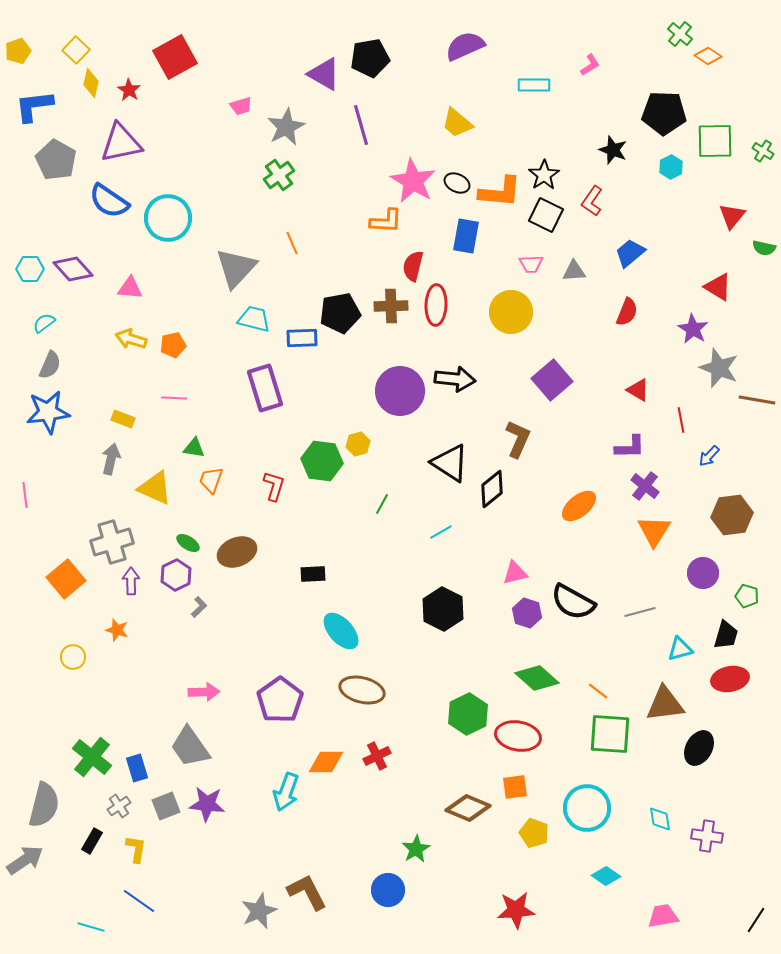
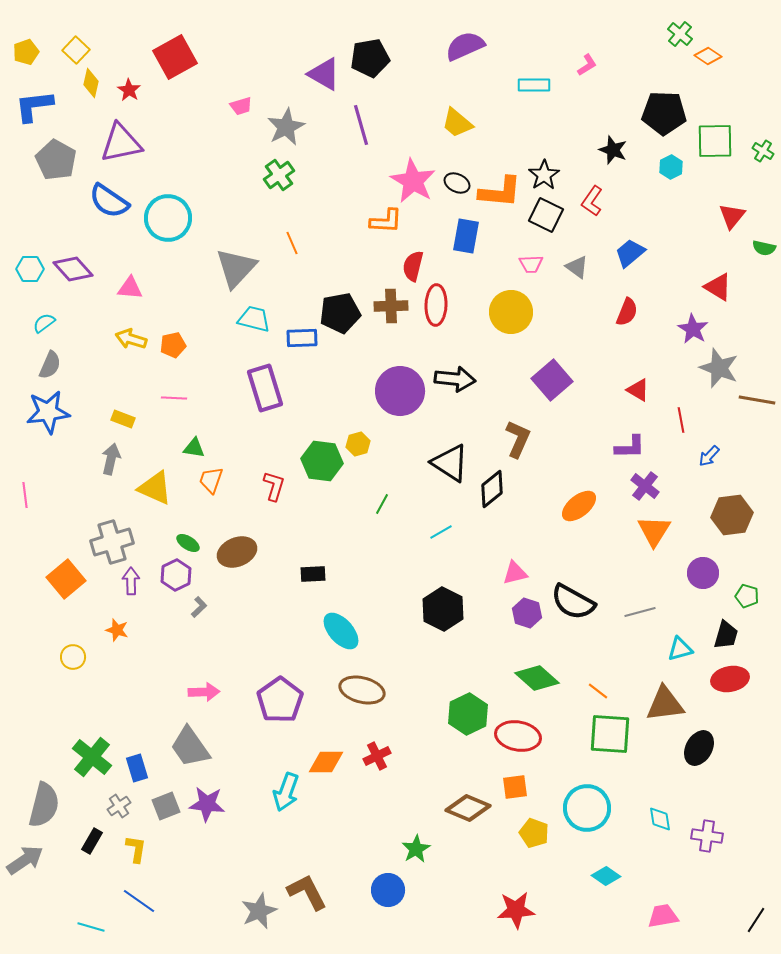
yellow pentagon at (18, 51): moved 8 px right, 1 px down
pink L-shape at (590, 65): moved 3 px left
gray triangle at (574, 271): moved 3 px right, 4 px up; rotated 40 degrees clockwise
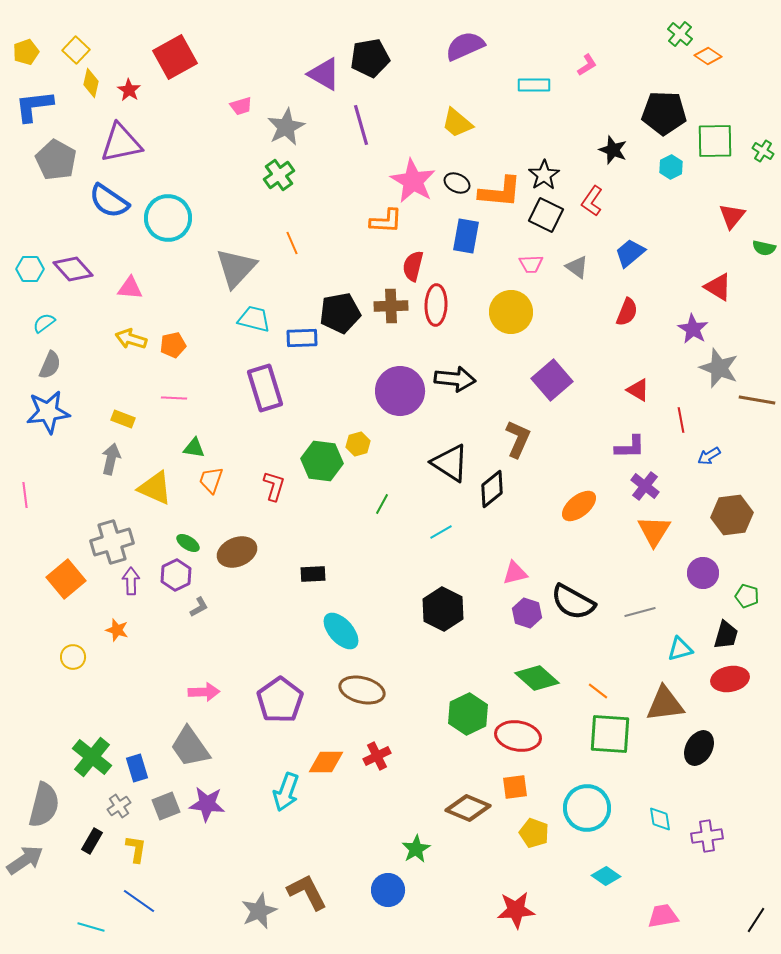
blue arrow at (709, 456): rotated 15 degrees clockwise
gray L-shape at (199, 607): rotated 15 degrees clockwise
purple cross at (707, 836): rotated 16 degrees counterclockwise
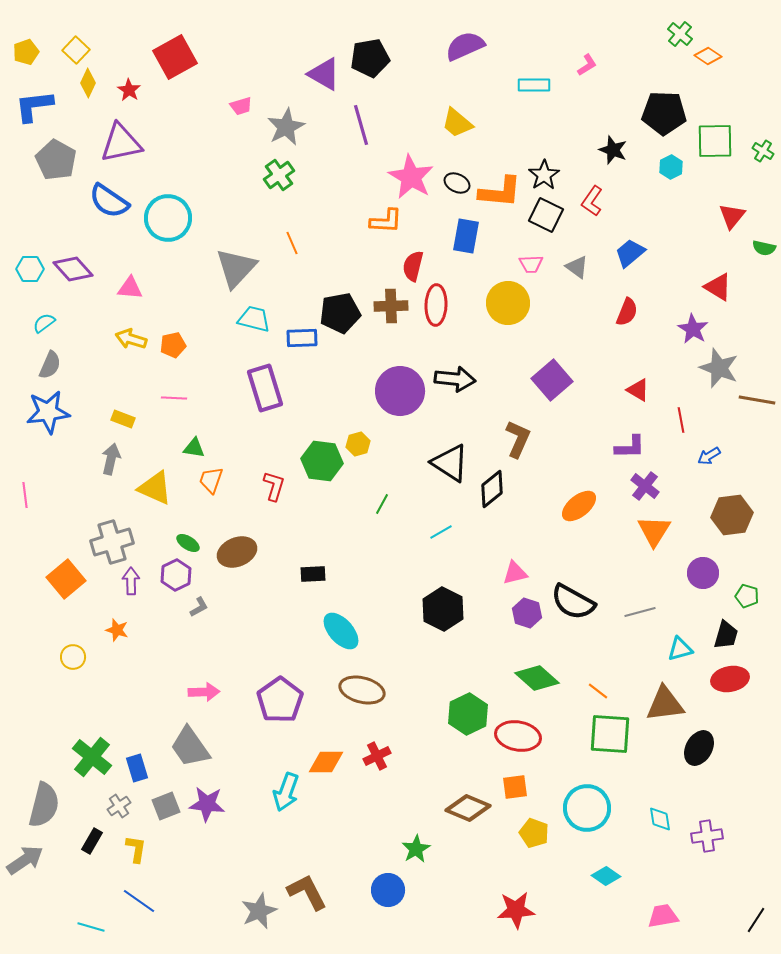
yellow diamond at (91, 83): moved 3 px left; rotated 12 degrees clockwise
pink star at (413, 181): moved 2 px left, 4 px up
yellow circle at (511, 312): moved 3 px left, 9 px up
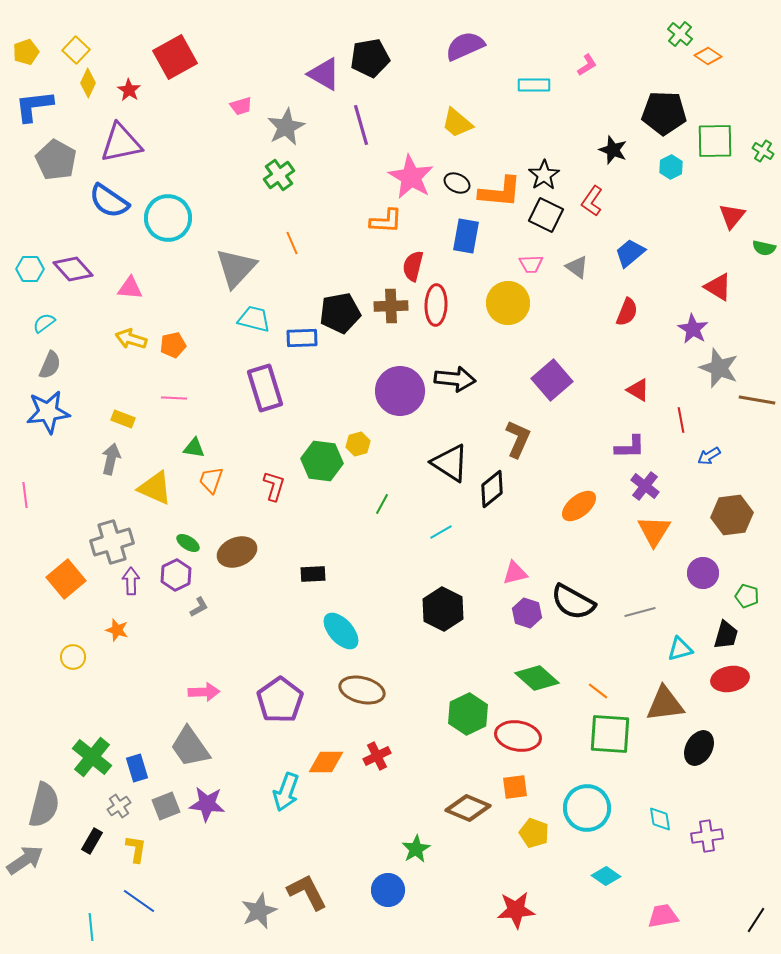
cyan line at (91, 927): rotated 68 degrees clockwise
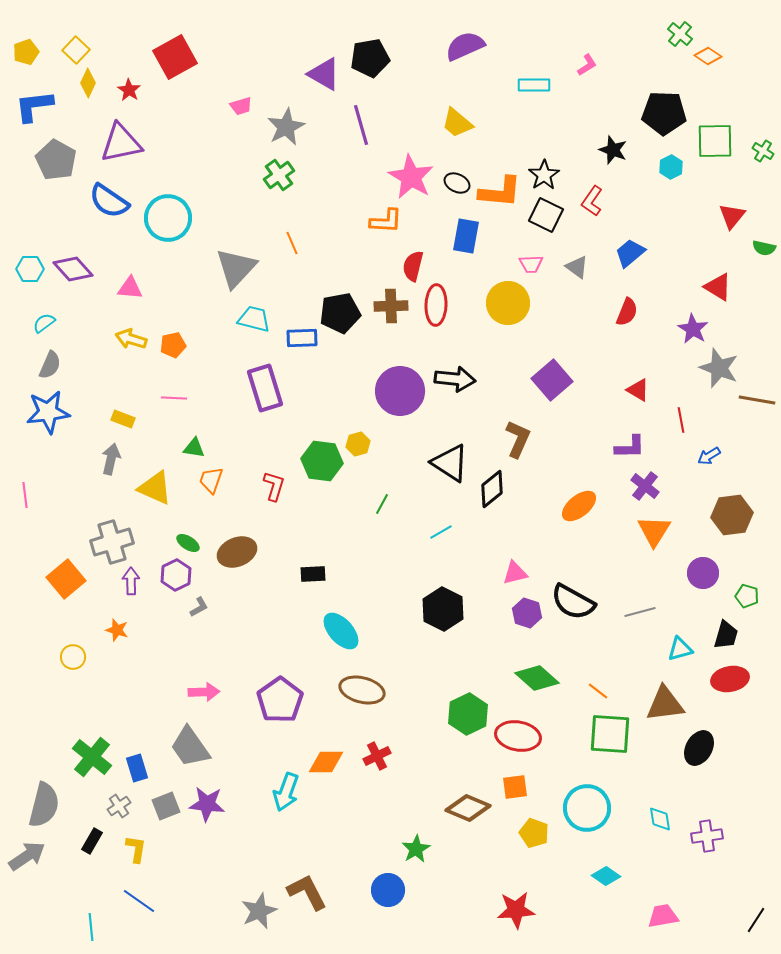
gray arrow at (25, 860): moved 2 px right, 4 px up
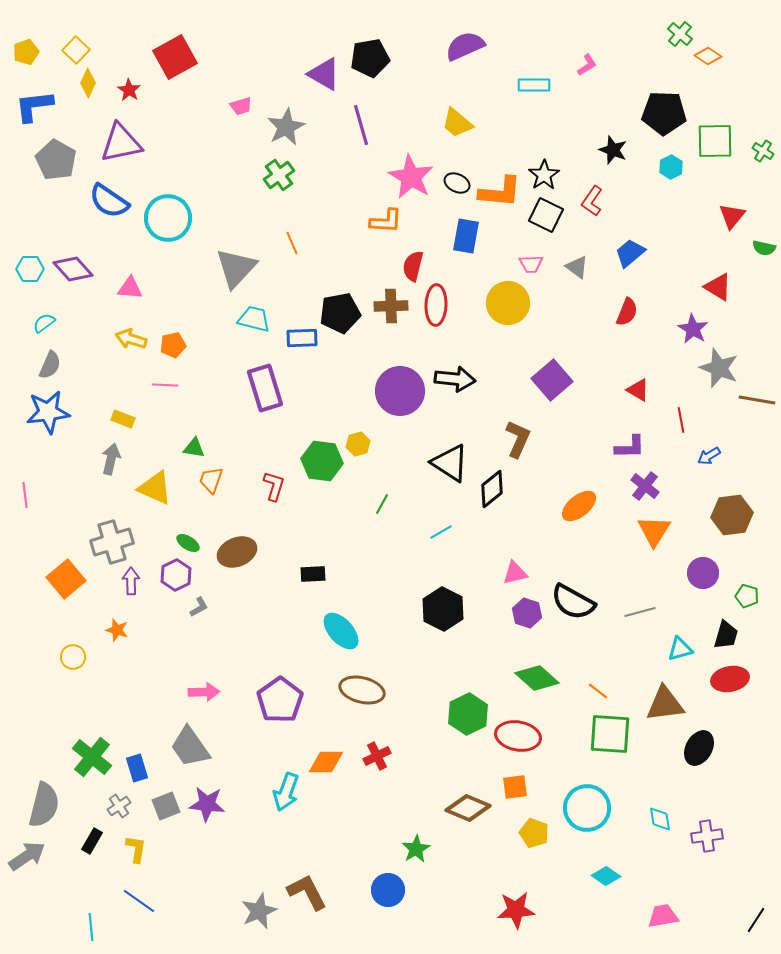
pink line at (174, 398): moved 9 px left, 13 px up
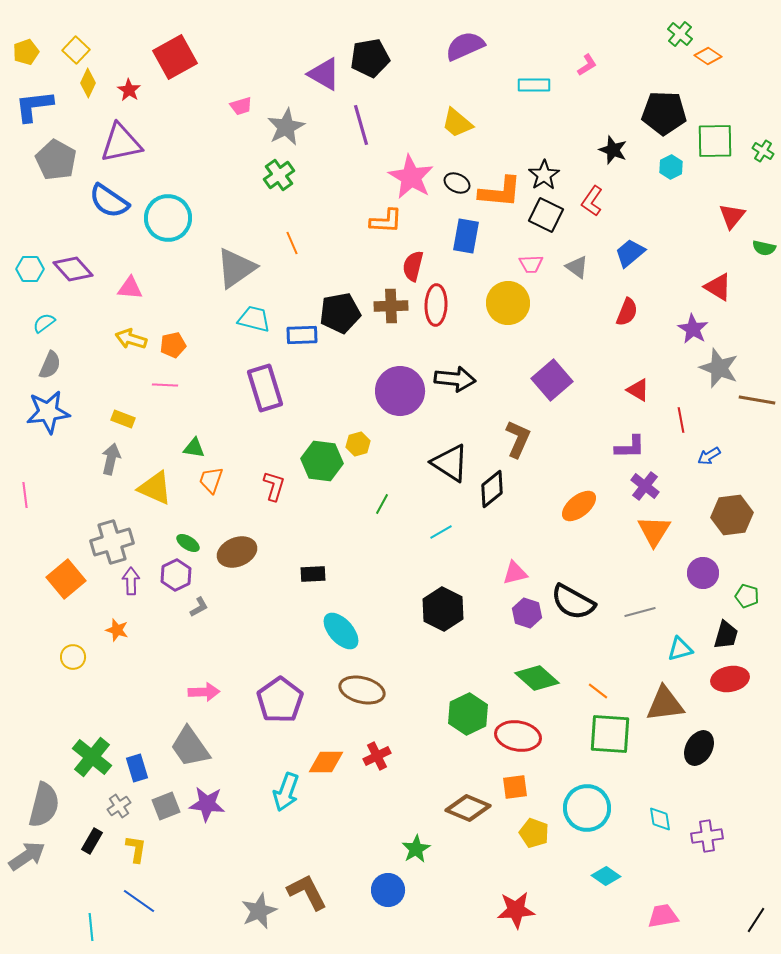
gray triangle at (236, 268): rotated 12 degrees clockwise
blue rectangle at (302, 338): moved 3 px up
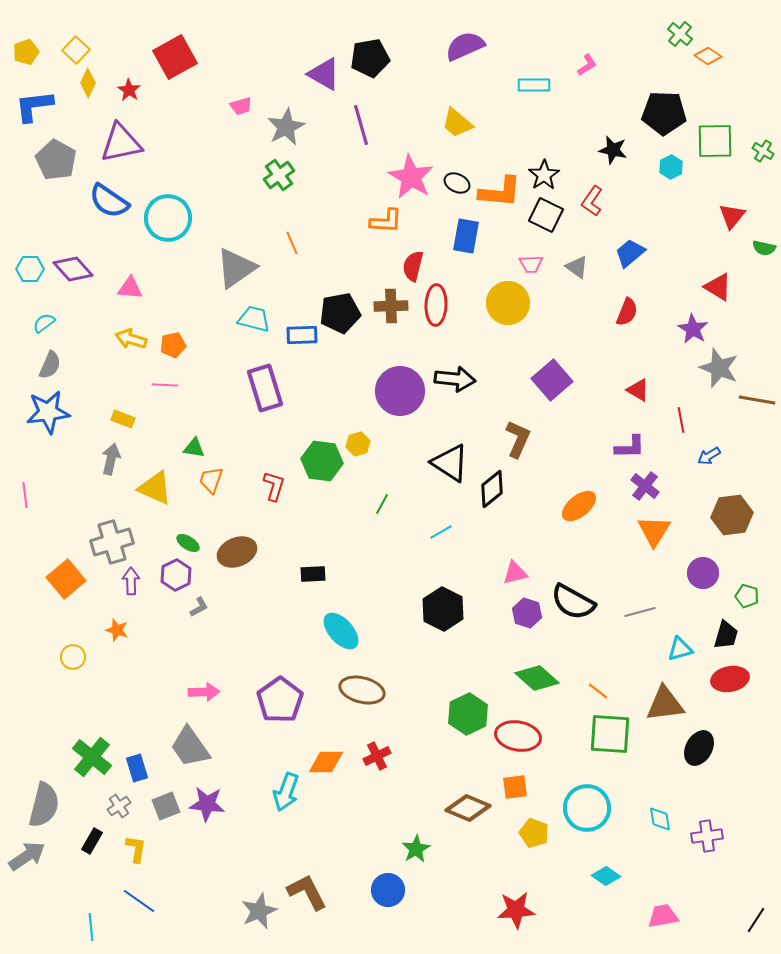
black star at (613, 150): rotated 8 degrees counterclockwise
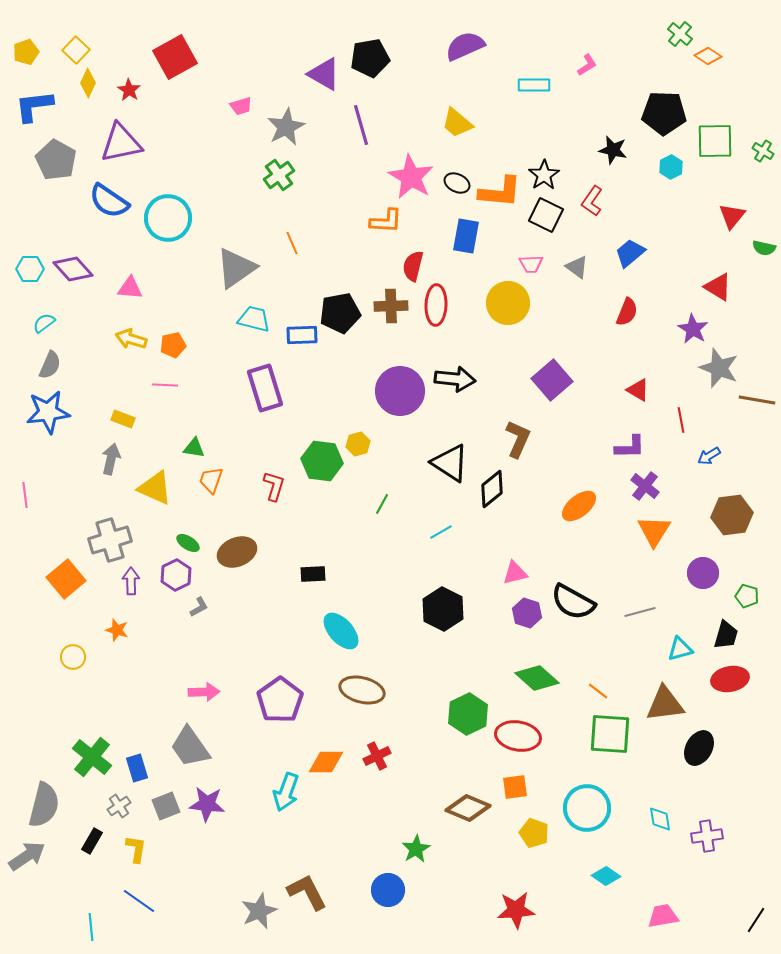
gray cross at (112, 542): moved 2 px left, 2 px up
